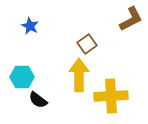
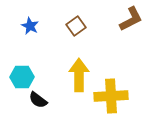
brown square: moved 11 px left, 18 px up
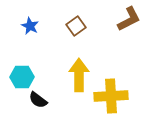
brown L-shape: moved 2 px left
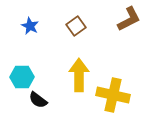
yellow cross: moved 2 px right, 1 px up; rotated 16 degrees clockwise
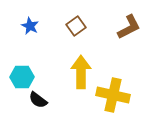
brown L-shape: moved 8 px down
yellow arrow: moved 2 px right, 3 px up
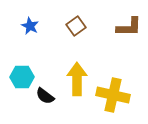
brown L-shape: rotated 28 degrees clockwise
yellow arrow: moved 4 px left, 7 px down
black semicircle: moved 7 px right, 4 px up
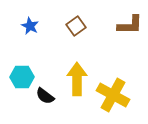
brown L-shape: moved 1 px right, 2 px up
yellow cross: rotated 16 degrees clockwise
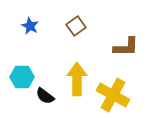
brown L-shape: moved 4 px left, 22 px down
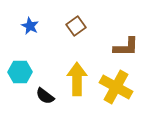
cyan hexagon: moved 2 px left, 5 px up
yellow cross: moved 3 px right, 8 px up
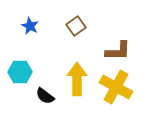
brown L-shape: moved 8 px left, 4 px down
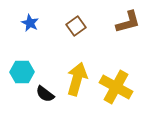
blue star: moved 3 px up
brown L-shape: moved 10 px right, 29 px up; rotated 16 degrees counterclockwise
cyan hexagon: moved 2 px right
yellow arrow: rotated 16 degrees clockwise
black semicircle: moved 2 px up
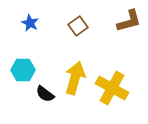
brown L-shape: moved 1 px right, 1 px up
brown square: moved 2 px right
cyan hexagon: moved 1 px right, 2 px up
yellow arrow: moved 2 px left, 1 px up
yellow cross: moved 4 px left, 1 px down
